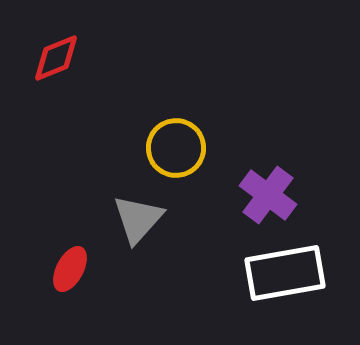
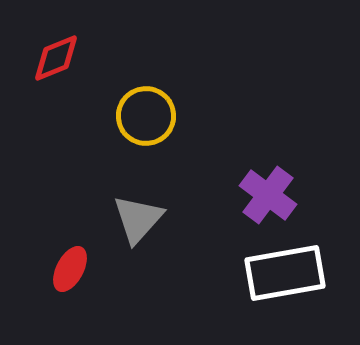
yellow circle: moved 30 px left, 32 px up
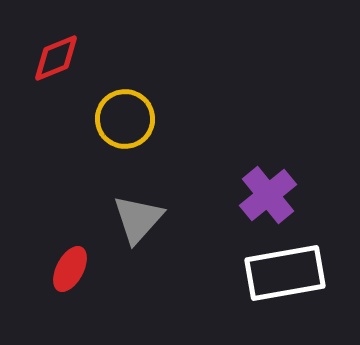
yellow circle: moved 21 px left, 3 px down
purple cross: rotated 14 degrees clockwise
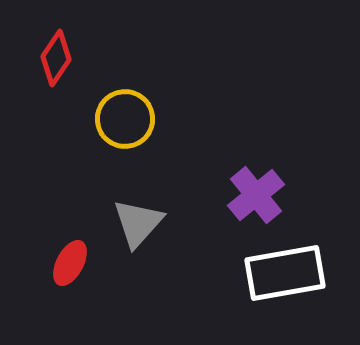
red diamond: rotated 34 degrees counterclockwise
purple cross: moved 12 px left
gray triangle: moved 4 px down
red ellipse: moved 6 px up
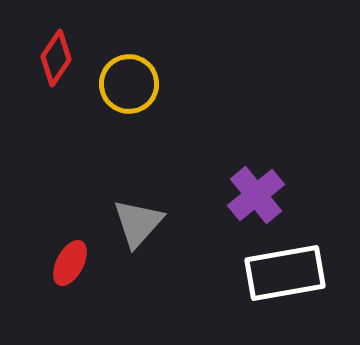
yellow circle: moved 4 px right, 35 px up
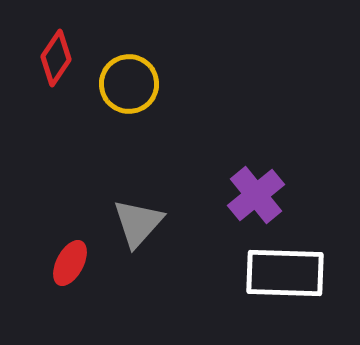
white rectangle: rotated 12 degrees clockwise
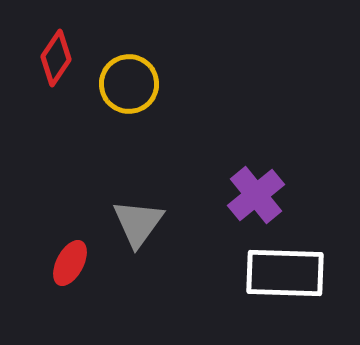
gray triangle: rotated 6 degrees counterclockwise
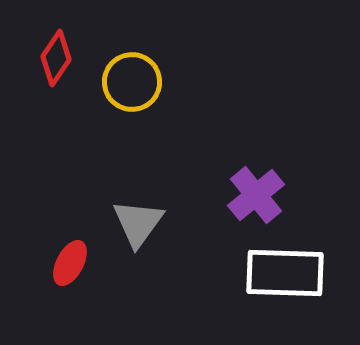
yellow circle: moved 3 px right, 2 px up
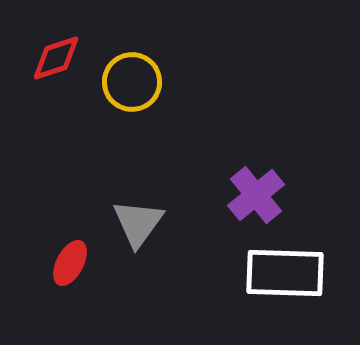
red diamond: rotated 38 degrees clockwise
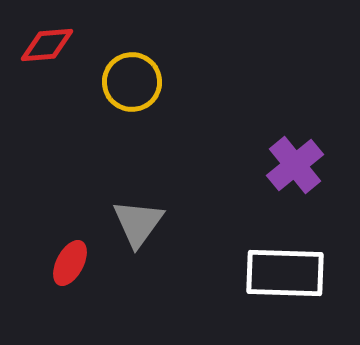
red diamond: moved 9 px left, 13 px up; rotated 14 degrees clockwise
purple cross: moved 39 px right, 30 px up
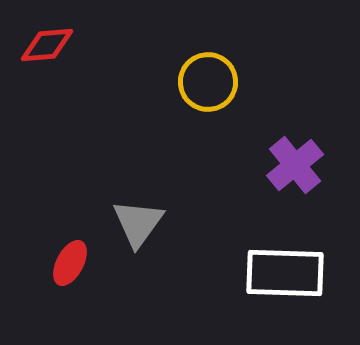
yellow circle: moved 76 px right
